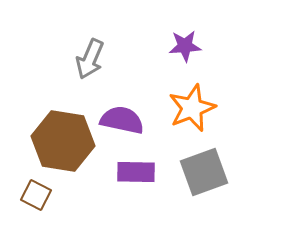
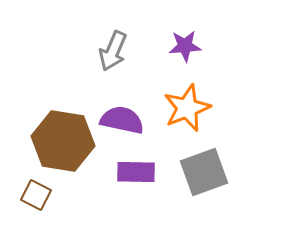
gray arrow: moved 23 px right, 8 px up
orange star: moved 5 px left
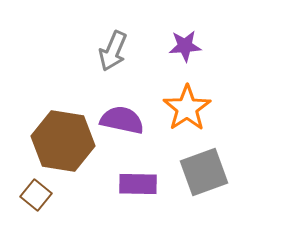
orange star: rotated 12 degrees counterclockwise
purple rectangle: moved 2 px right, 12 px down
brown square: rotated 12 degrees clockwise
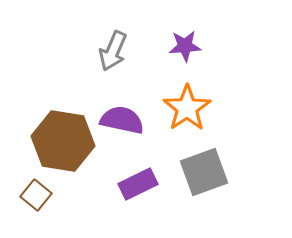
purple rectangle: rotated 27 degrees counterclockwise
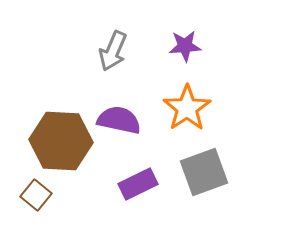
purple semicircle: moved 3 px left
brown hexagon: moved 2 px left; rotated 6 degrees counterclockwise
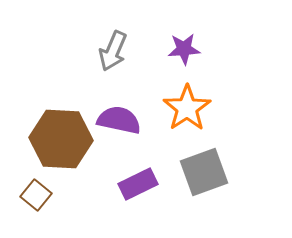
purple star: moved 1 px left, 3 px down
brown hexagon: moved 2 px up
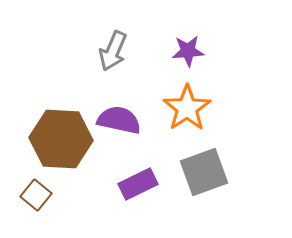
purple star: moved 4 px right, 2 px down
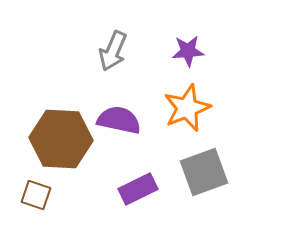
orange star: rotated 12 degrees clockwise
purple rectangle: moved 5 px down
brown square: rotated 20 degrees counterclockwise
